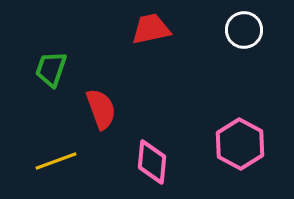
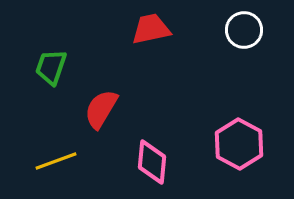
green trapezoid: moved 2 px up
red semicircle: rotated 129 degrees counterclockwise
pink hexagon: moved 1 px left
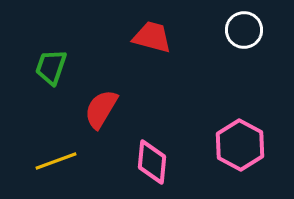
red trapezoid: moved 1 px right, 8 px down; rotated 27 degrees clockwise
pink hexagon: moved 1 px right, 1 px down
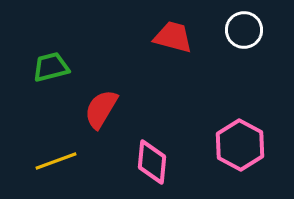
red trapezoid: moved 21 px right
green trapezoid: rotated 57 degrees clockwise
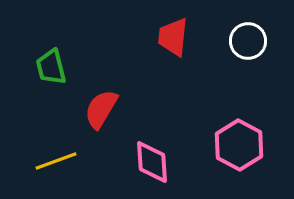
white circle: moved 4 px right, 11 px down
red trapezoid: rotated 99 degrees counterclockwise
green trapezoid: rotated 90 degrees counterclockwise
pink hexagon: moved 1 px left
pink diamond: rotated 9 degrees counterclockwise
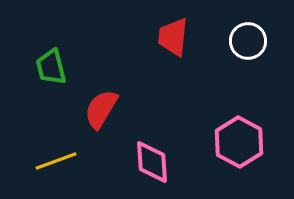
pink hexagon: moved 3 px up
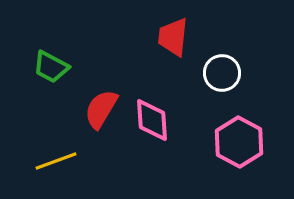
white circle: moved 26 px left, 32 px down
green trapezoid: rotated 48 degrees counterclockwise
pink diamond: moved 42 px up
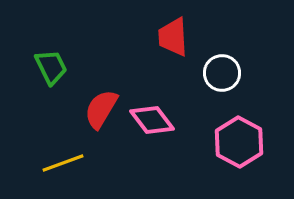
red trapezoid: rotated 9 degrees counterclockwise
green trapezoid: rotated 144 degrees counterclockwise
pink diamond: rotated 33 degrees counterclockwise
yellow line: moved 7 px right, 2 px down
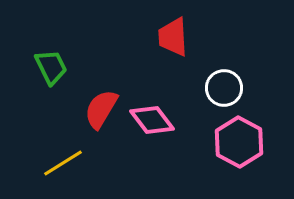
white circle: moved 2 px right, 15 px down
yellow line: rotated 12 degrees counterclockwise
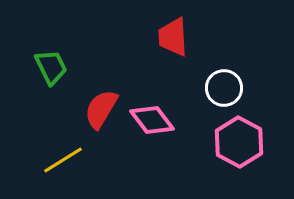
yellow line: moved 3 px up
